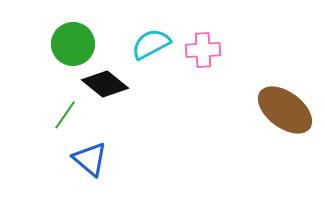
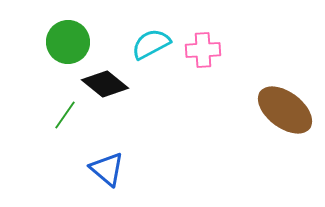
green circle: moved 5 px left, 2 px up
blue triangle: moved 17 px right, 10 px down
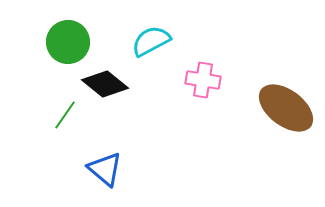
cyan semicircle: moved 3 px up
pink cross: moved 30 px down; rotated 12 degrees clockwise
brown ellipse: moved 1 px right, 2 px up
blue triangle: moved 2 px left
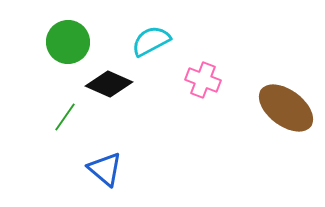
pink cross: rotated 12 degrees clockwise
black diamond: moved 4 px right; rotated 15 degrees counterclockwise
green line: moved 2 px down
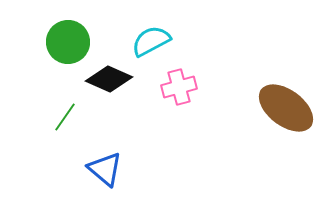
pink cross: moved 24 px left, 7 px down; rotated 36 degrees counterclockwise
black diamond: moved 5 px up
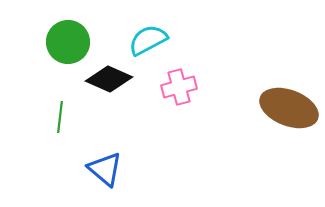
cyan semicircle: moved 3 px left, 1 px up
brown ellipse: moved 3 px right; rotated 16 degrees counterclockwise
green line: moved 5 px left; rotated 28 degrees counterclockwise
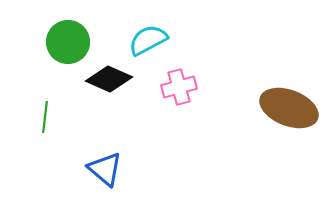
green line: moved 15 px left
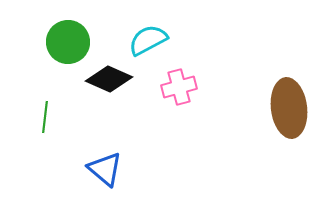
brown ellipse: rotated 62 degrees clockwise
